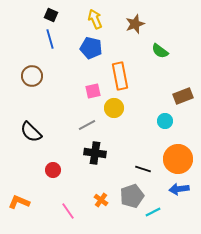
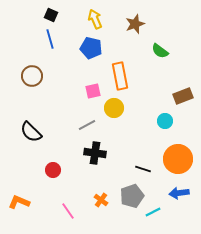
blue arrow: moved 4 px down
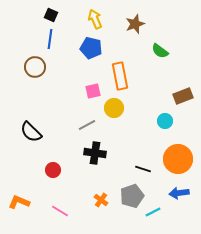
blue line: rotated 24 degrees clockwise
brown circle: moved 3 px right, 9 px up
pink line: moved 8 px left; rotated 24 degrees counterclockwise
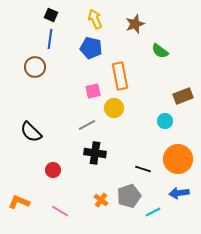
gray pentagon: moved 3 px left
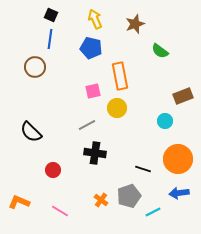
yellow circle: moved 3 px right
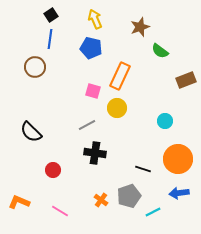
black square: rotated 32 degrees clockwise
brown star: moved 5 px right, 3 px down
orange rectangle: rotated 36 degrees clockwise
pink square: rotated 28 degrees clockwise
brown rectangle: moved 3 px right, 16 px up
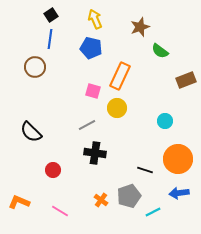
black line: moved 2 px right, 1 px down
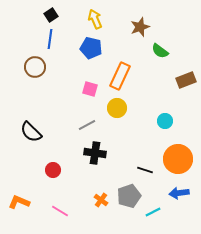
pink square: moved 3 px left, 2 px up
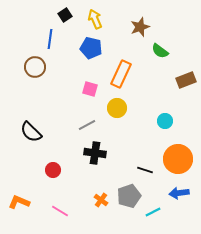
black square: moved 14 px right
orange rectangle: moved 1 px right, 2 px up
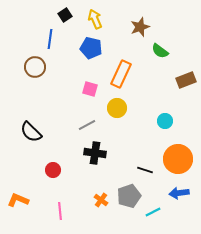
orange L-shape: moved 1 px left, 2 px up
pink line: rotated 54 degrees clockwise
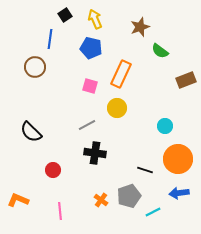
pink square: moved 3 px up
cyan circle: moved 5 px down
